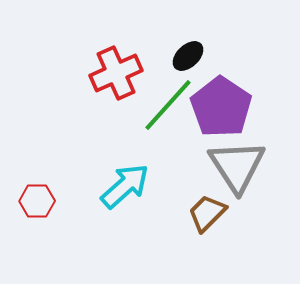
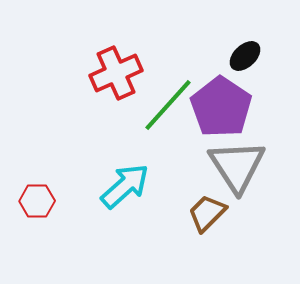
black ellipse: moved 57 px right
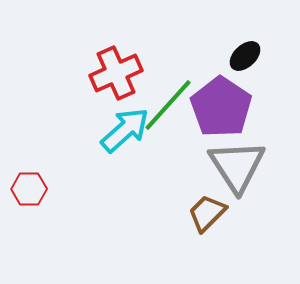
cyan arrow: moved 56 px up
red hexagon: moved 8 px left, 12 px up
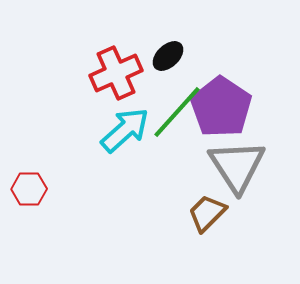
black ellipse: moved 77 px left
green line: moved 9 px right, 7 px down
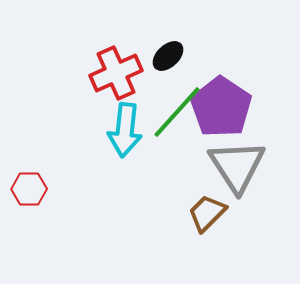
cyan arrow: rotated 138 degrees clockwise
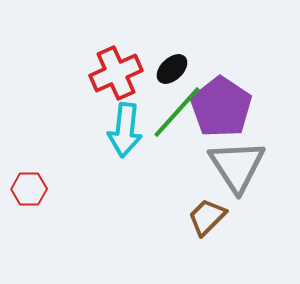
black ellipse: moved 4 px right, 13 px down
brown trapezoid: moved 4 px down
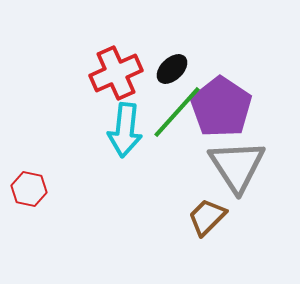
red hexagon: rotated 12 degrees clockwise
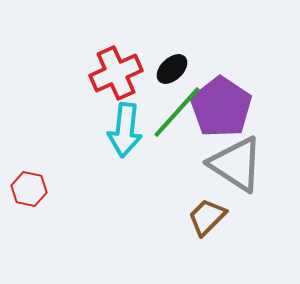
gray triangle: moved 1 px left, 2 px up; rotated 24 degrees counterclockwise
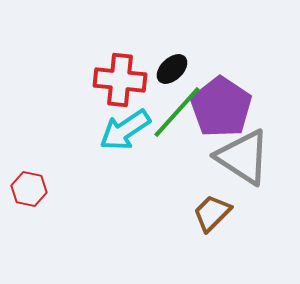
red cross: moved 4 px right, 7 px down; rotated 30 degrees clockwise
cyan arrow: rotated 50 degrees clockwise
gray triangle: moved 7 px right, 7 px up
brown trapezoid: moved 5 px right, 4 px up
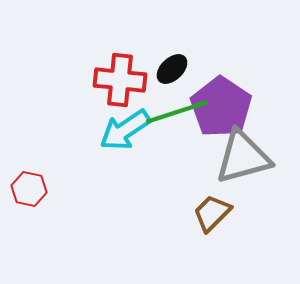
green line: rotated 30 degrees clockwise
gray triangle: rotated 48 degrees counterclockwise
